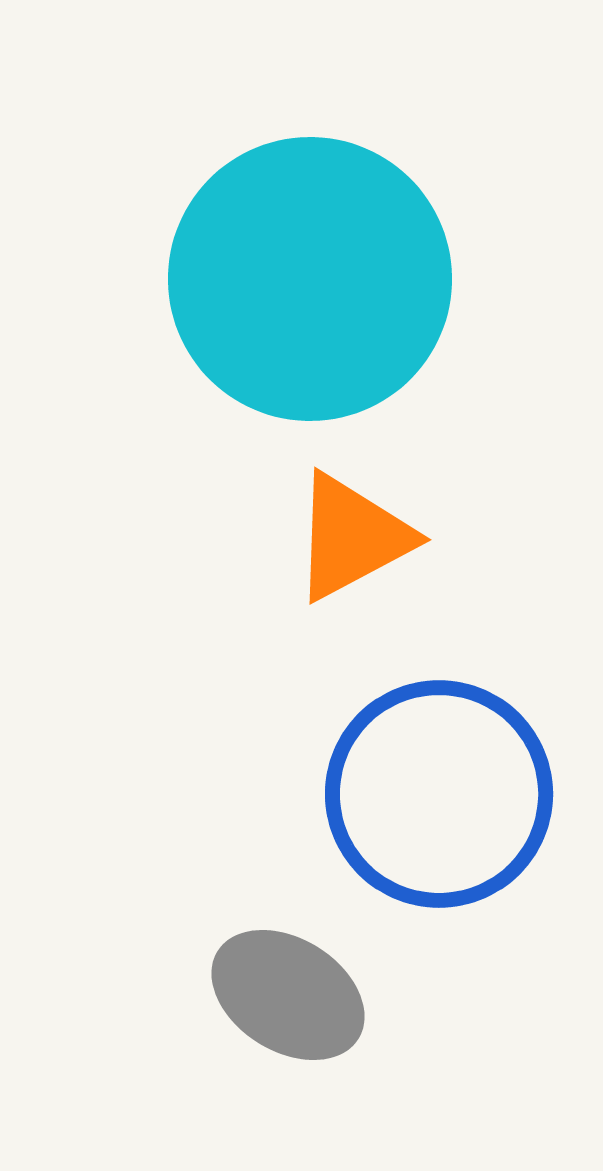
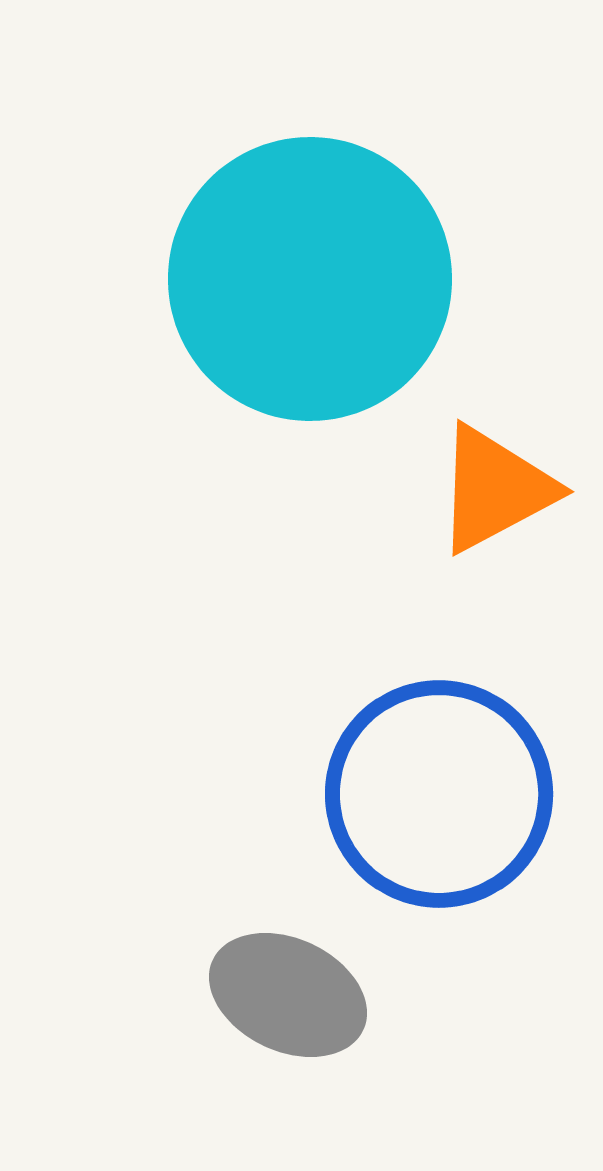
orange triangle: moved 143 px right, 48 px up
gray ellipse: rotated 7 degrees counterclockwise
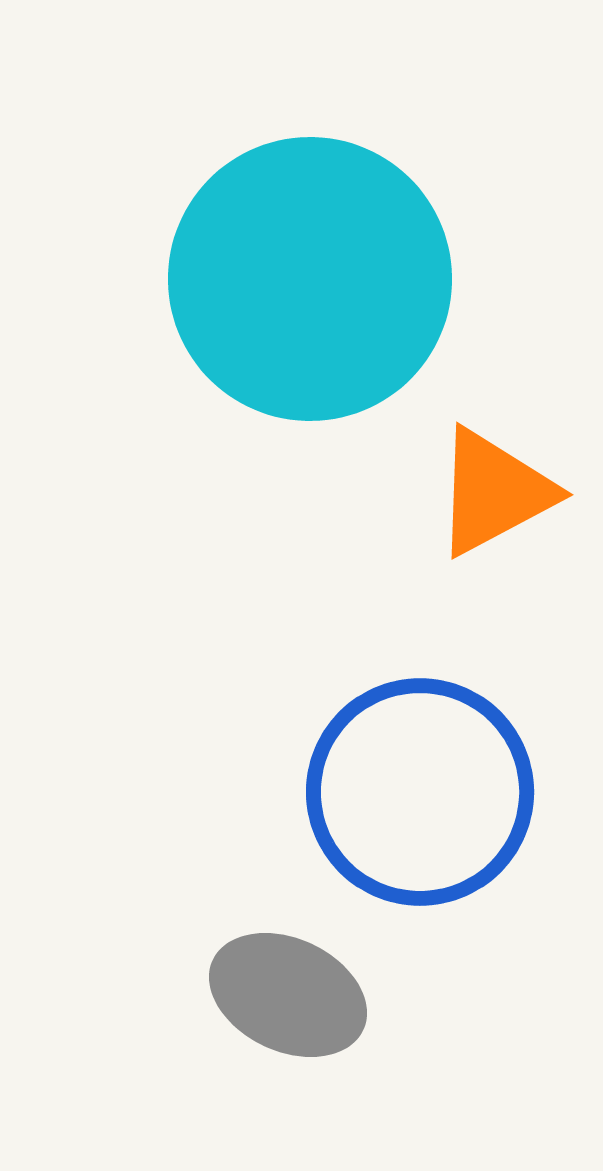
orange triangle: moved 1 px left, 3 px down
blue circle: moved 19 px left, 2 px up
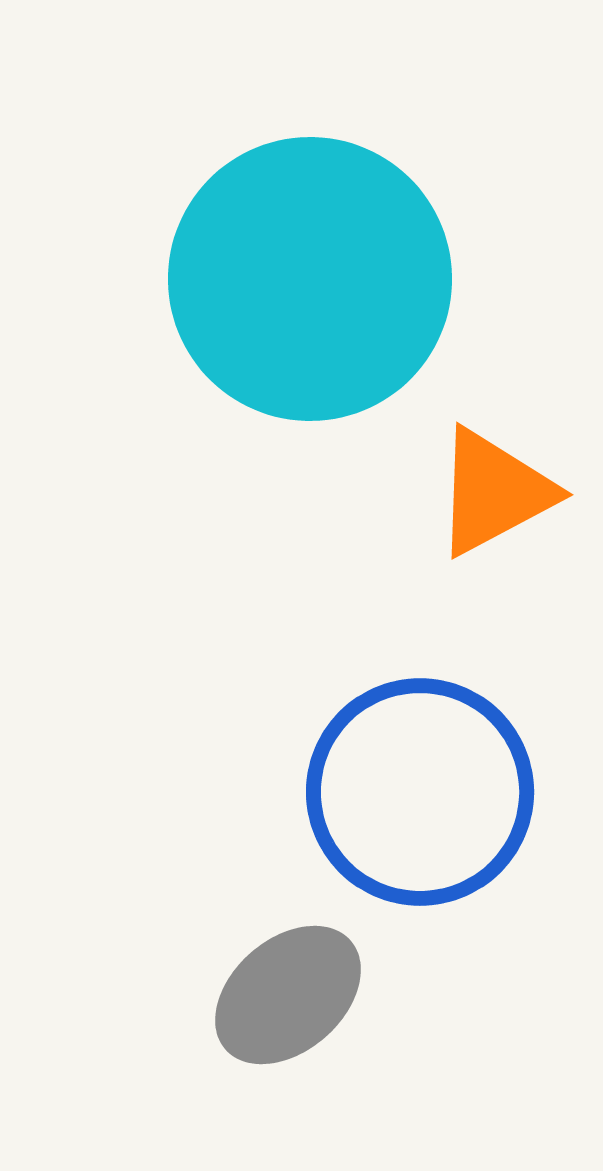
gray ellipse: rotated 66 degrees counterclockwise
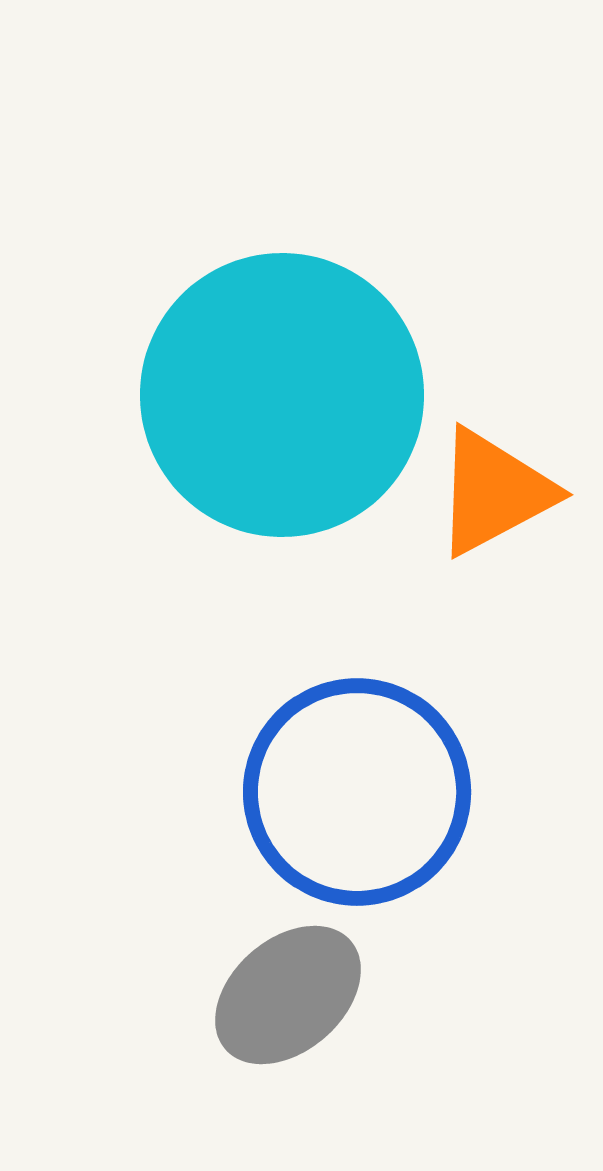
cyan circle: moved 28 px left, 116 px down
blue circle: moved 63 px left
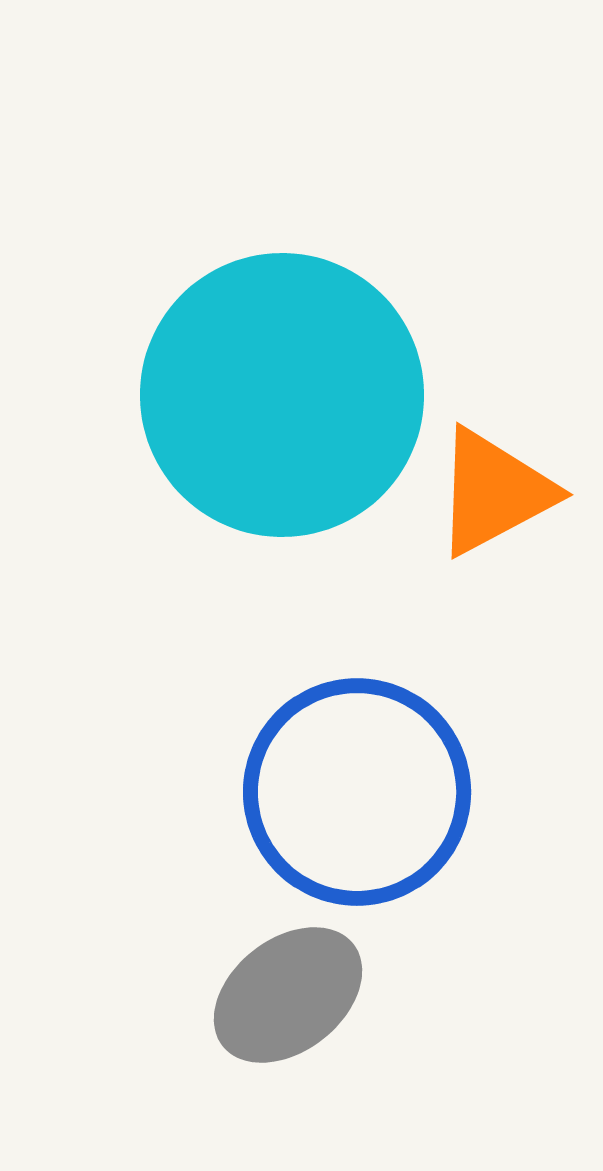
gray ellipse: rotated 3 degrees clockwise
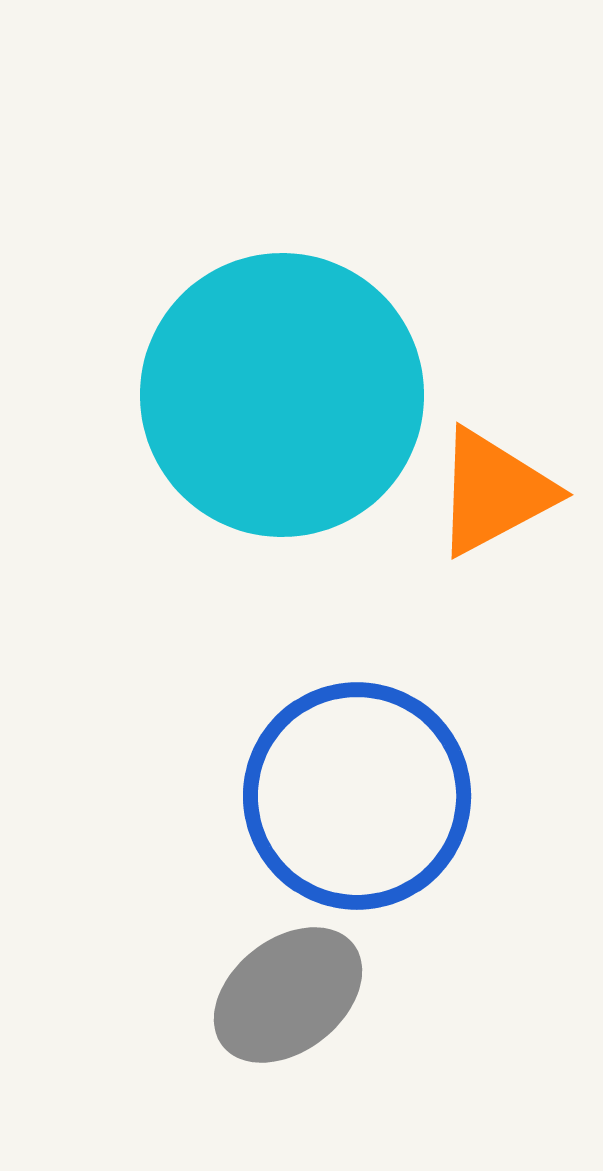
blue circle: moved 4 px down
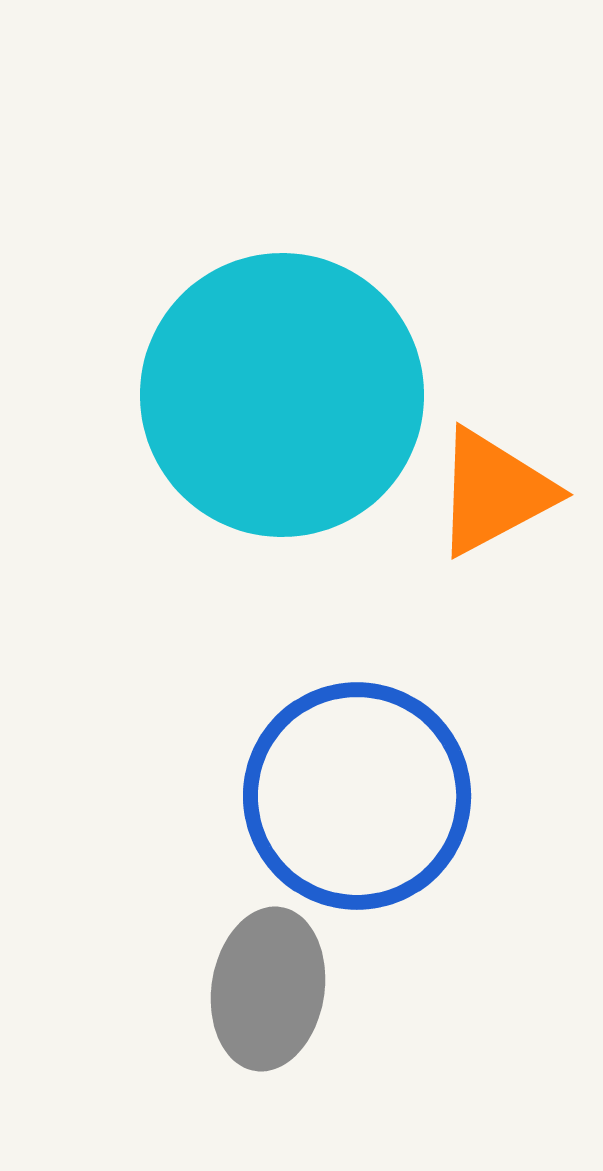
gray ellipse: moved 20 px left, 6 px up; rotated 43 degrees counterclockwise
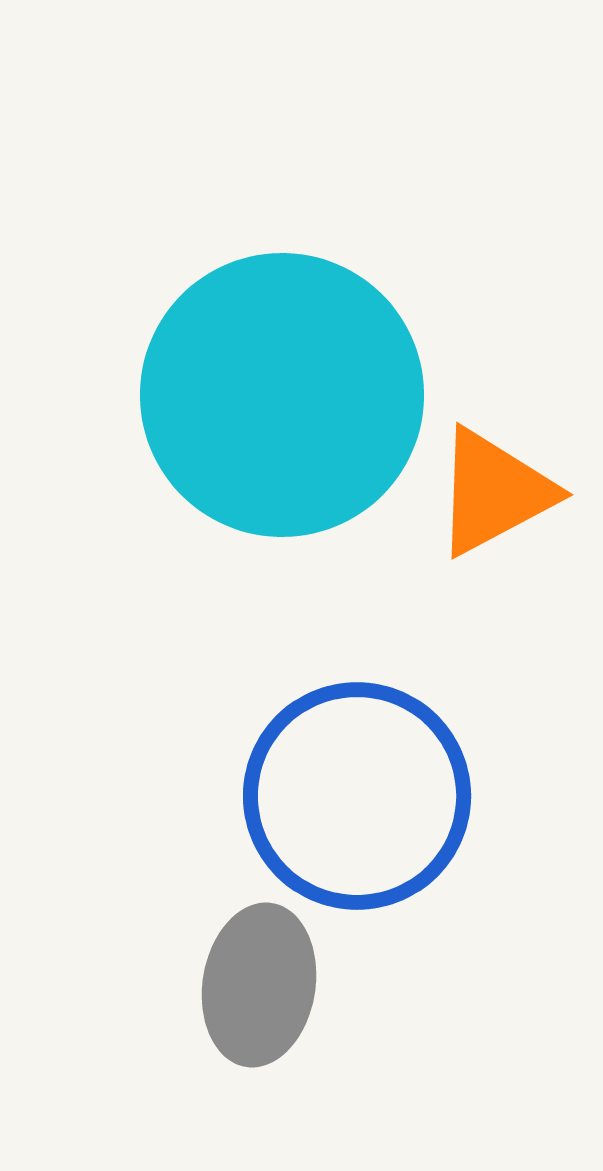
gray ellipse: moved 9 px left, 4 px up
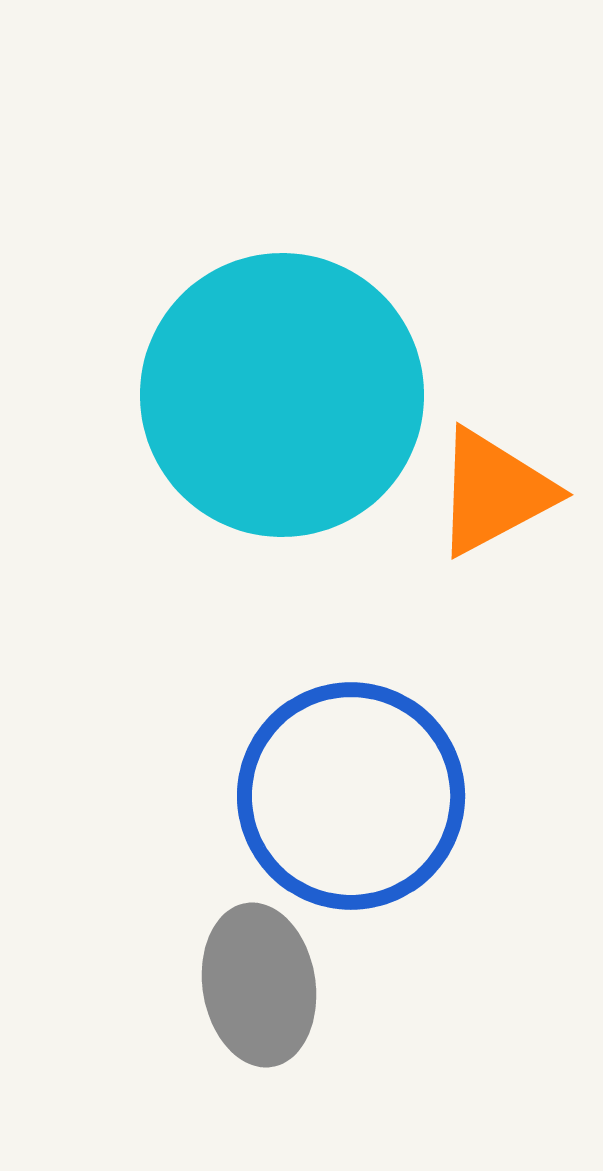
blue circle: moved 6 px left
gray ellipse: rotated 18 degrees counterclockwise
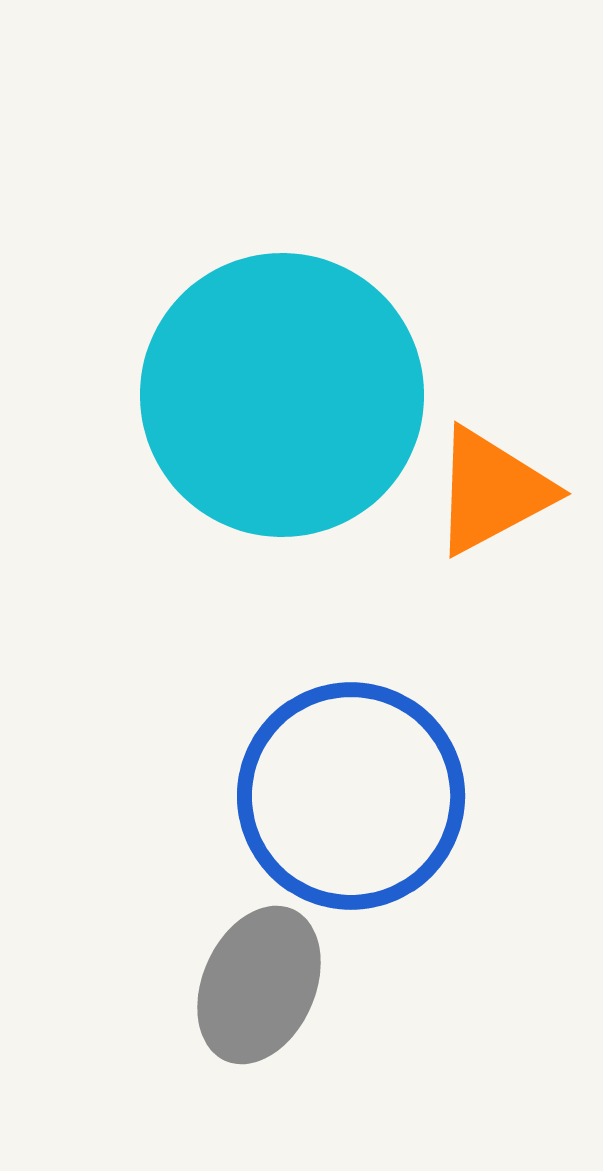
orange triangle: moved 2 px left, 1 px up
gray ellipse: rotated 33 degrees clockwise
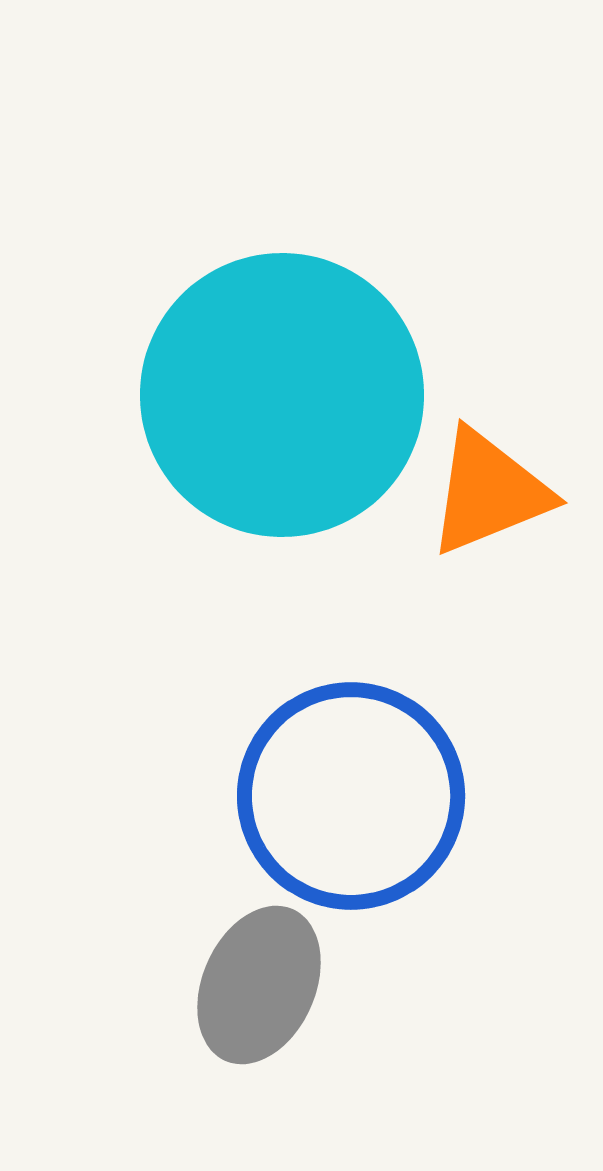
orange triangle: moved 3 px left, 1 px down; rotated 6 degrees clockwise
